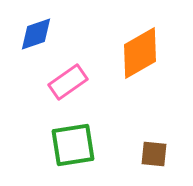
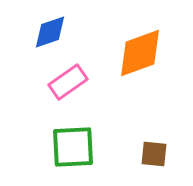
blue diamond: moved 14 px right, 2 px up
orange diamond: rotated 10 degrees clockwise
green square: moved 2 px down; rotated 6 degrees clockwise
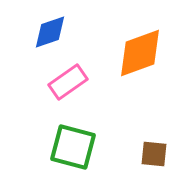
green square: rotated 18 degrees clockwise
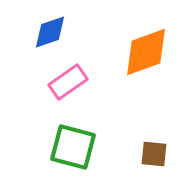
orange diamond: moved 6 px right, 1 px up
